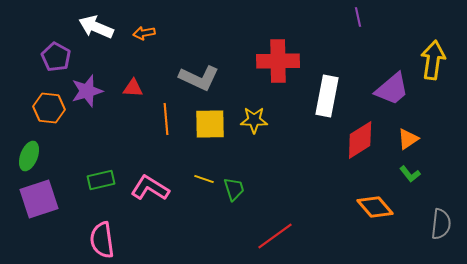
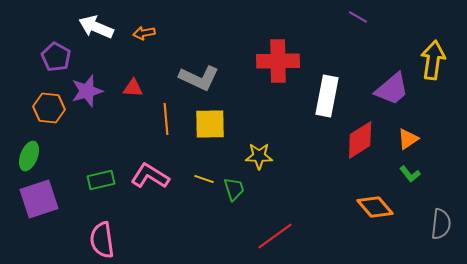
purple line: rotated 48 degrees counterclockwise
yellow star: moved 5 px right, 36 px down
pink L-shape: moved 12 px up
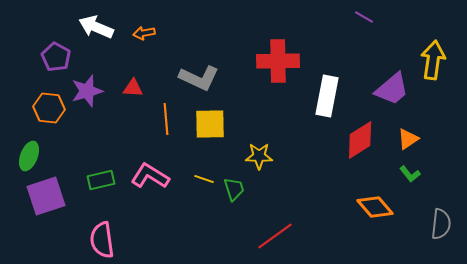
purple line: moved 6 px right
purple square: moved 7 px right, 3 px up
